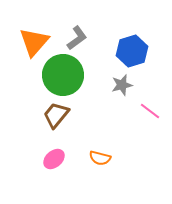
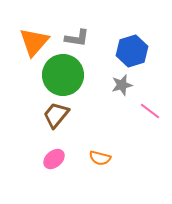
gray L-shape: rotated 45 degrees clockwise
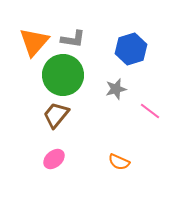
gray L-shape: moved 4 px left, 1 px down
blue hexagon: moved 1 px left, 2 px up
gray star: moved 6 px left, 4 px down
orange semicircle: moved 19 px right, 4 px down; rotated 10 degrees clockwise
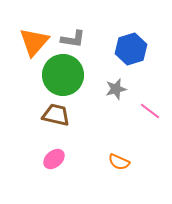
brown trapezoid: rotated 64 degrees clockwise
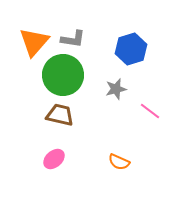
brown trapezoid: moved 4 px right
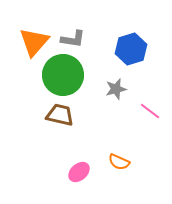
pink ellipse: moved 25 px right, 13 px down
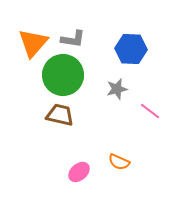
orange triangle: moved 1 px left, 1 px down
blue hexagon: rotated 20 degrees clockwise
gray star: moved 1 px right
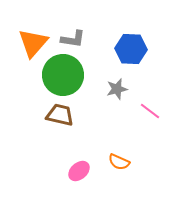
pink ellipse: moved 1 px up
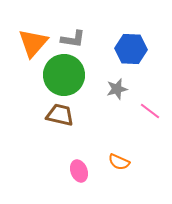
green circle: moved 1 px right
pink ellipse: rotated 70 degrees counterclockwise
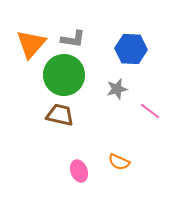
orange triangle: moved 2 px left, 1 px down
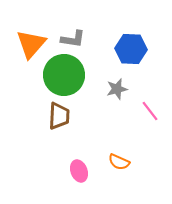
pink line: rotated 15 degrees clockwise
brown trapezoid: moved 1 px left, 1 px down; rotated 80 degrees clockwise
